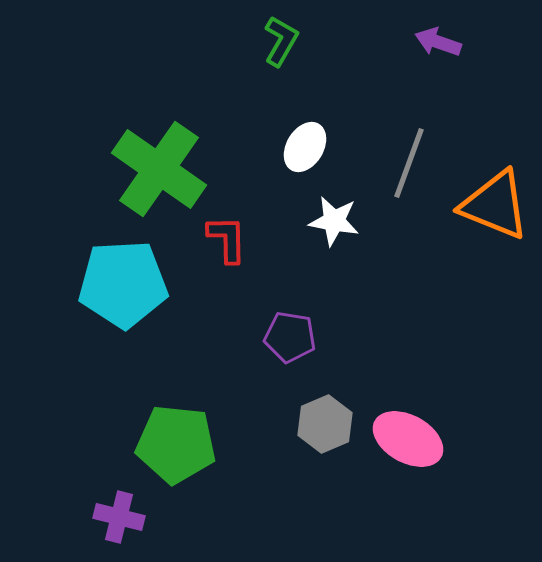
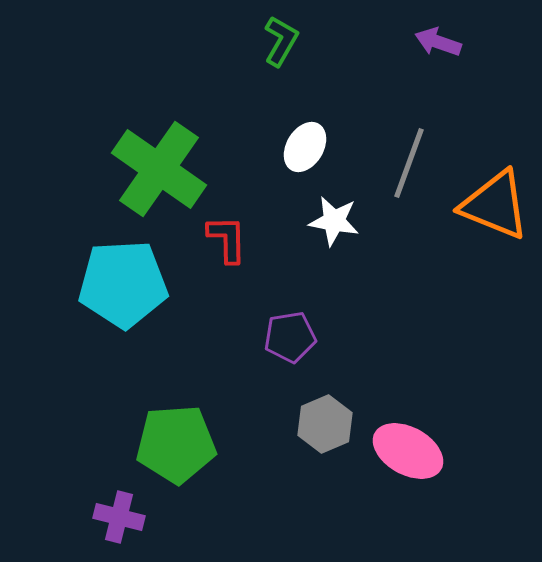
purple pentagon: rotated 18 degrees counterclockwise
pink ellipse: moved 12 px down
green pentagon: rotated 10 degrees counterclockwise
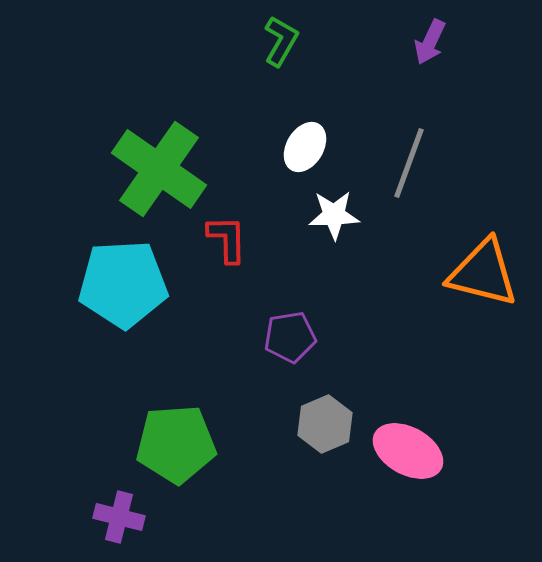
purple arrow: moved 8 px left; rotated 84 degrees counterclockwise
orange triangle: moved 12 px left, 68 px down; rotated 8 degrees counterclockwise
white star: moved 6 px up; rotated 12 degrees counterclockwise
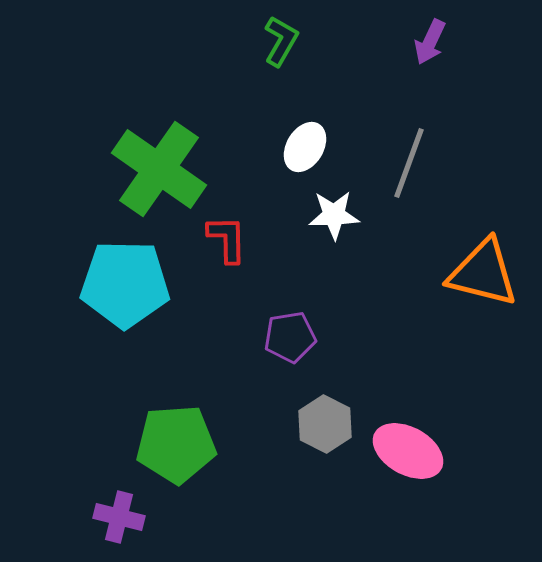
cyan pentagon: moved 2 px right; rotated 4 degrees clockwise
gray hexagon: rotated 10 degrees counterclockwise
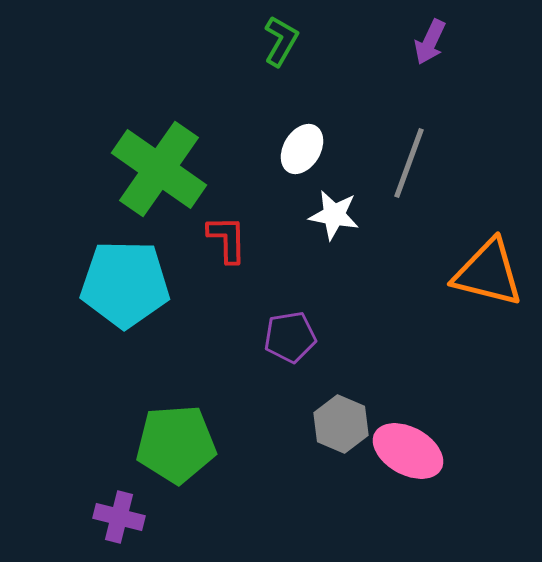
white ellipse: moved 3 px left, 2 px down
white star: rotated 12 degrees clockwise
orange triangle: moved 5 px right
gray hexagon: moved 16 px right; rotated 4 degrees counterclockwise
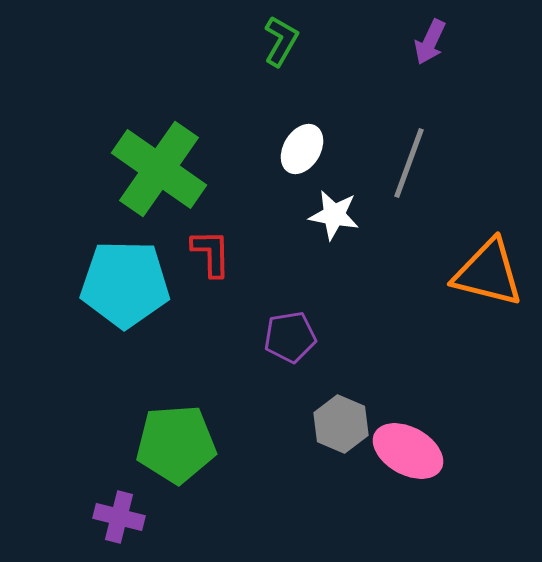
red L-shape: moved 16 px left, 14 px down
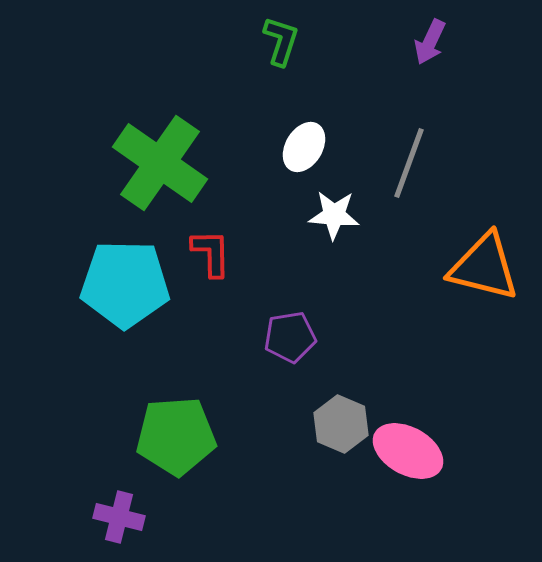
green L-shape: rotated 12 degrees counterclockwise
white ellipse: moved 2 px right, 2 px up
green cross: moved 1 px right, 6 px up
white star: rotated 6 degrees counterclockwise
orange triangle: moved 4 px left, 6 px up
green pentagon: moved 8 px up
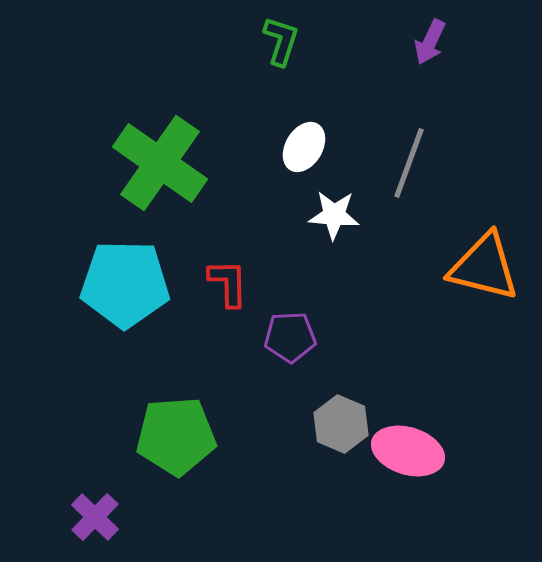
red L-shape: moved 17 px right, 30 px down
purple pentagon: rotated 6 degrees clockwise
pink ellipse: rotated 12 degrees counterclockwise
purple cross: moved 24 px left; rotated 30 degrees clockwise
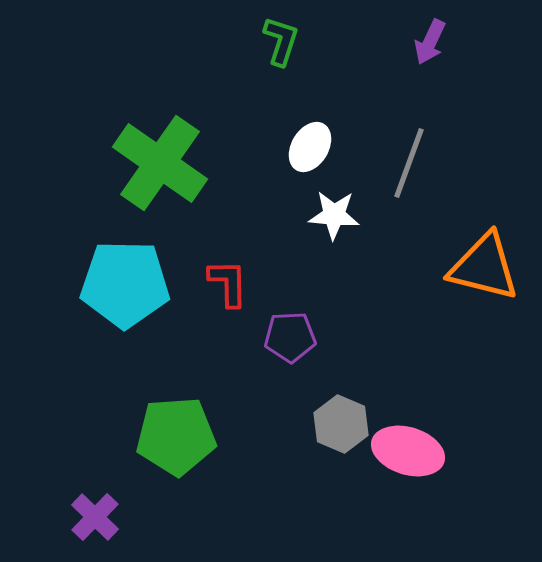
white ellipse: moved 6 px right
